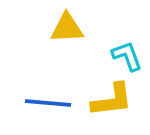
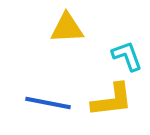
blue line: rotated 6 degrees clockwise
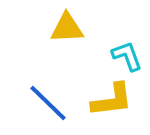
blue line: rotated 33 degrees clockwise
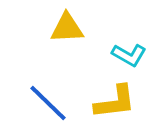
cyan L-shape: moved 2 px right, 1 px up; rotated 140 degrees clockwise
yellow L-shape: moved 3 px right, 2 px down
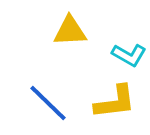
yellow triangle: moved 3 px right, 3 px down
